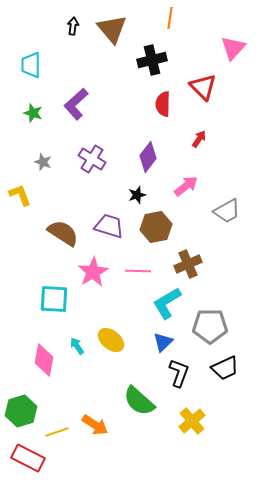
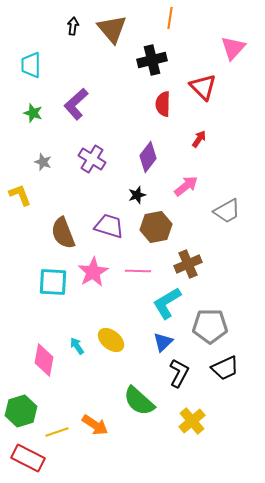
brown semicircle: rotated 144 degrees counterclockwise
cyan square: moved 1 px left, 17 px up
black L-shape: rotated 8 degrees clockwise
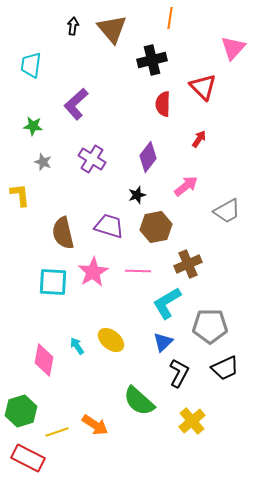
cyan trapezoid: rotated 8 degrees clockwise
green star: moved 13 px down; rotated 12 degrees counterclockwise
yellow L-shape: rotated 15 degrees clockwise
brown semicircle: rotated 8 degrees clockwise
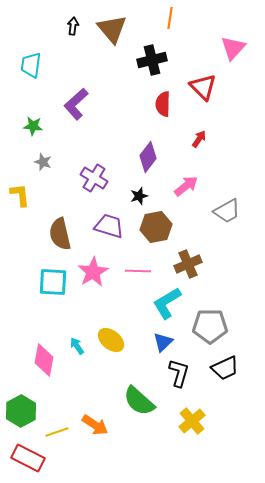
purple cross: moved 2 px right, 19 px down
black star: moved 2 px right, 1 px down
brown semicircle: moved 3 px left, 1 px down
black L-shape: rotated 12 degrees counterclockwise
green hexagon: rotated 12 degrees counterclockwise
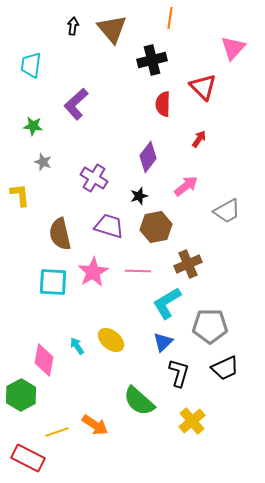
green hexagon: moved 16 px up
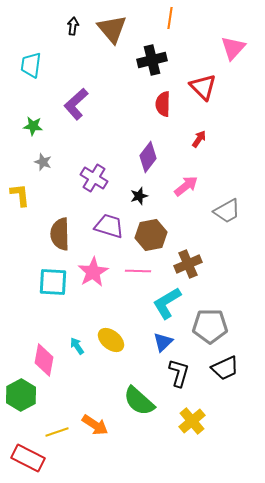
brown hexagon: moved 5 px left, 8 px down
brown semicircle: rotated 12 degrees clockwise
